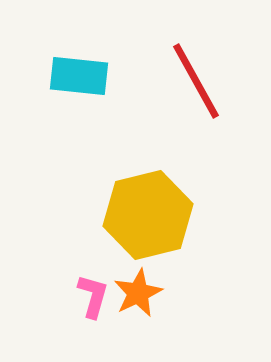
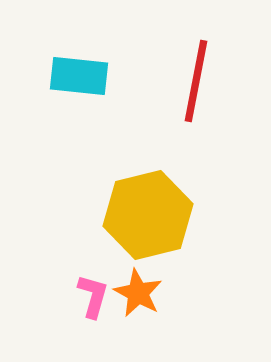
red line: rotated 40 degrees clockwise
orange star: rotated 18 degrees counterclockwise
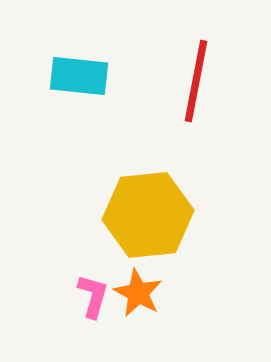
yellow hexagon: rotated 8 degrees clockwise
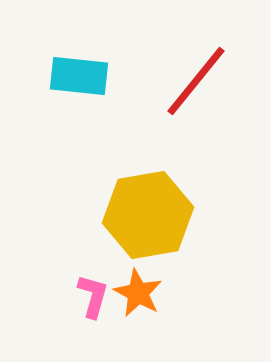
red line: rotated 28 degrees clockwise
yellow hexagon: rotated 4 degrees counterclockwise
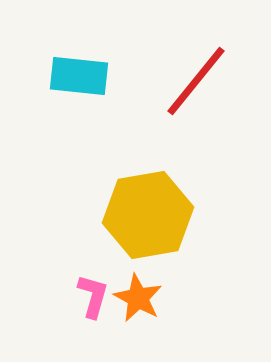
orange star: moved 5 px down
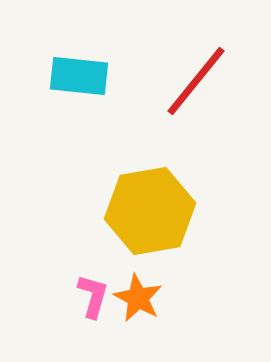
yellow hexagon: moved 2 px right, 4 px up
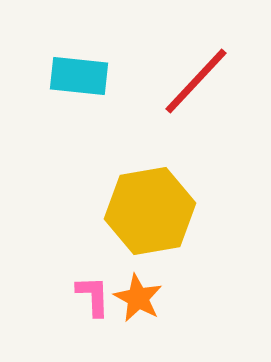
red line: rotated 4 degrees clockwise
pink L-shape: rotated 18 degrees counterclockwise
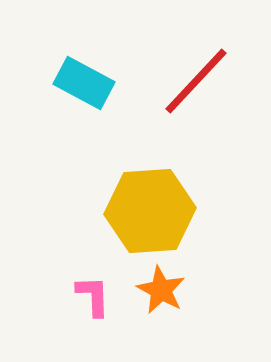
cyan rectangle: moved 5 px right, 7 px down; rotated 22 degrees clockwise
yellow hexagon: rotated 6 degrees clockwise
orange star: moved 23 px right, 8 px up
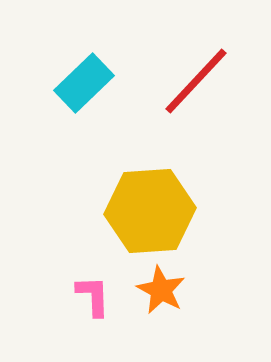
cyan rectangle: rotated 72 degrees counterclockwise
